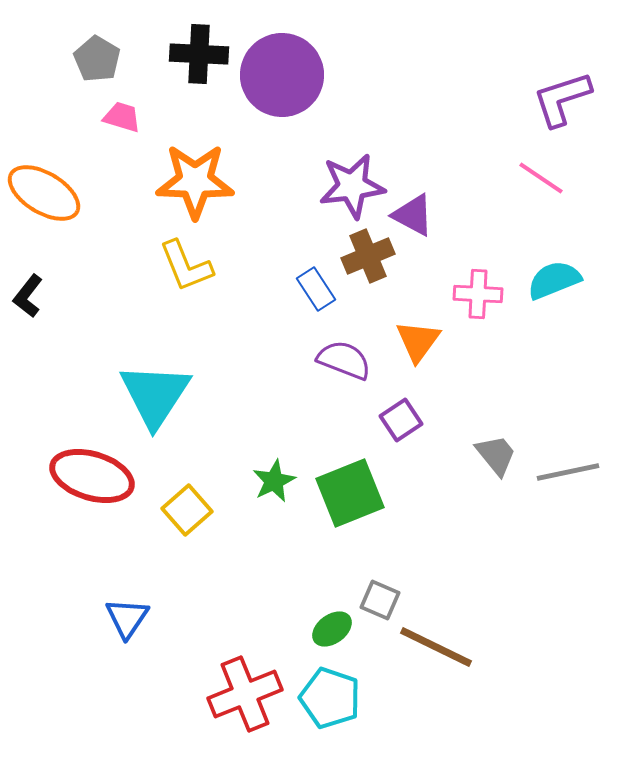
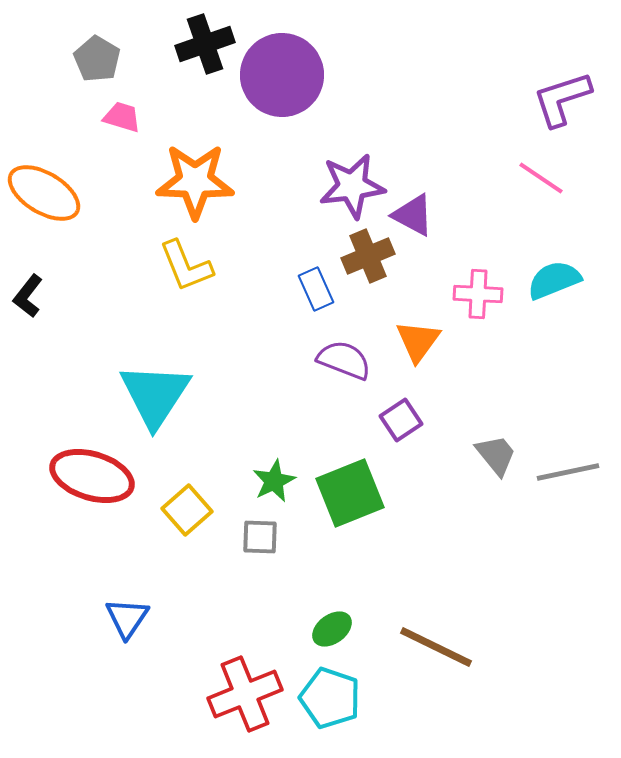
black cross: moved 6 px right, 10 px up; rotated 22 degrees counterclockwise
blue rectangle: rotated 9 degrees clockwise
gray square: moved 120 px left, 63 px up; rotated 21 degrees counterclockwise
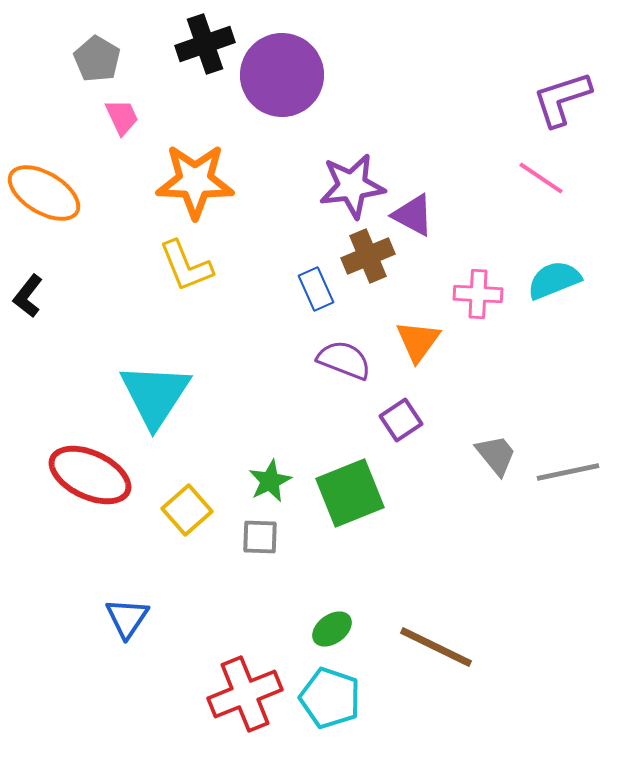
pink trapezoid: rotated 48 degrees clockwise
red ellipse: moved 2 px left, 1 px up; rotated 8 degrees clockwise
green star: moved 4 px left
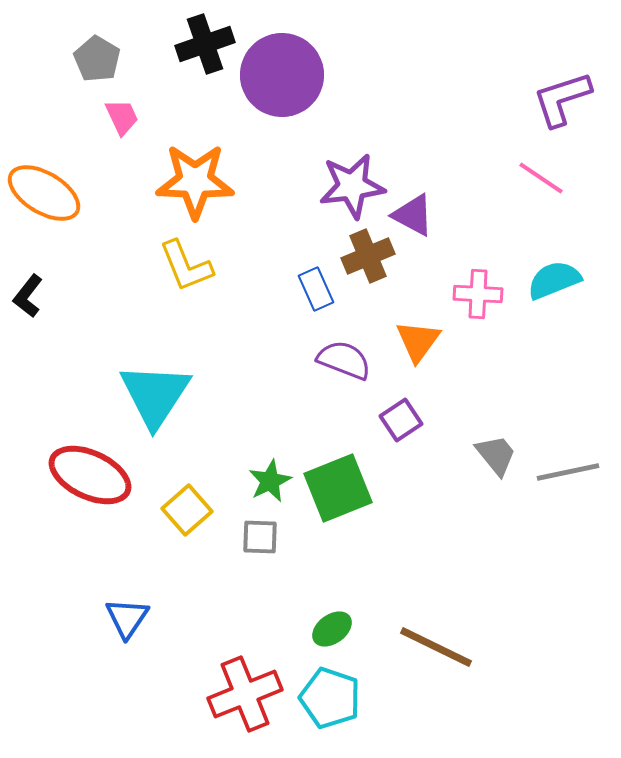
green square: moved 12 px left, 5 px up
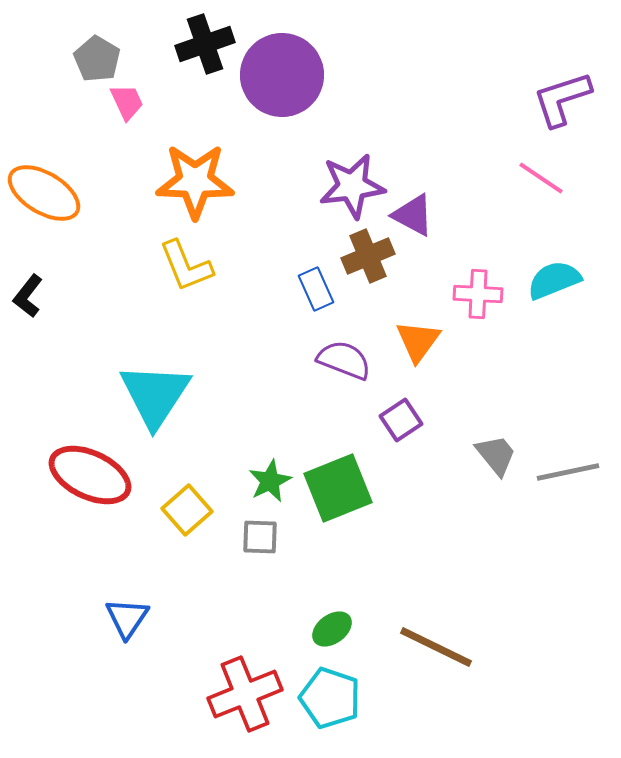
pink trapezoid: moved 5 px right, 15 px up
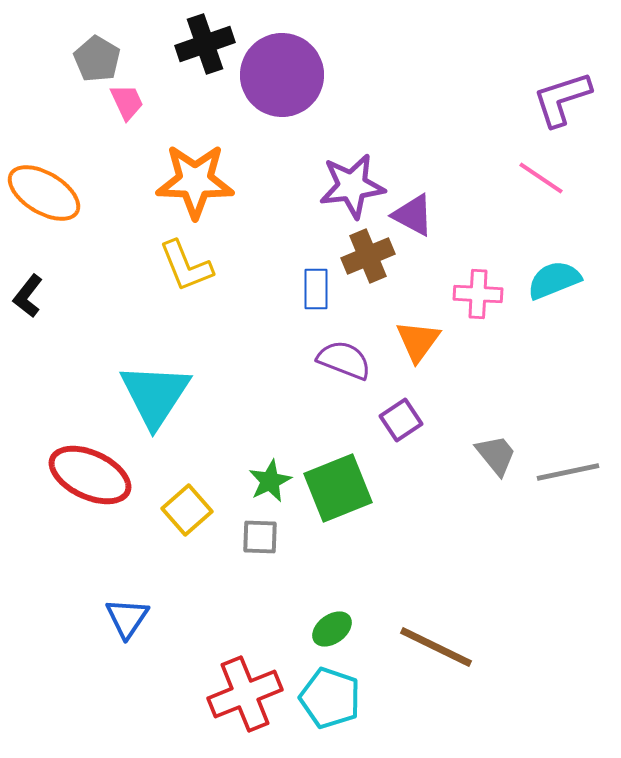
blue rectangle: rotated 24 degrees clockwise
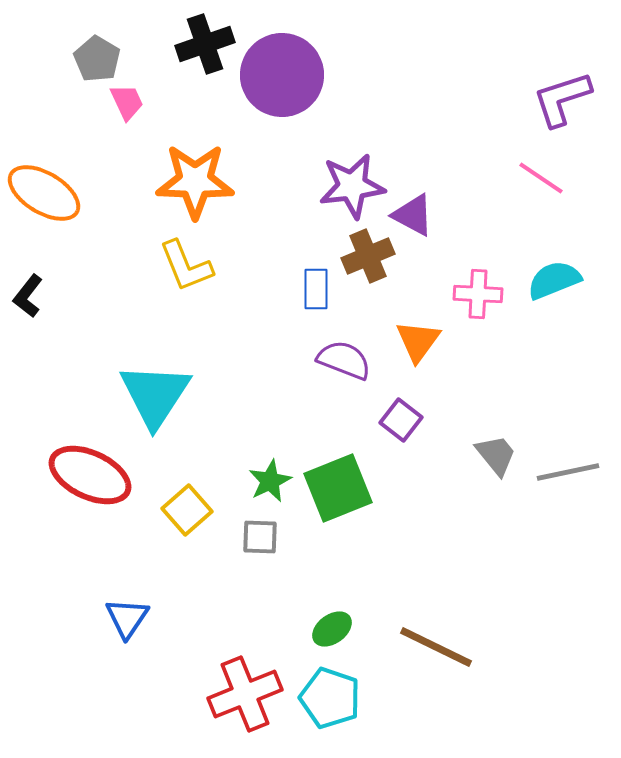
purple square: rotated 18 degrees counterclockwise
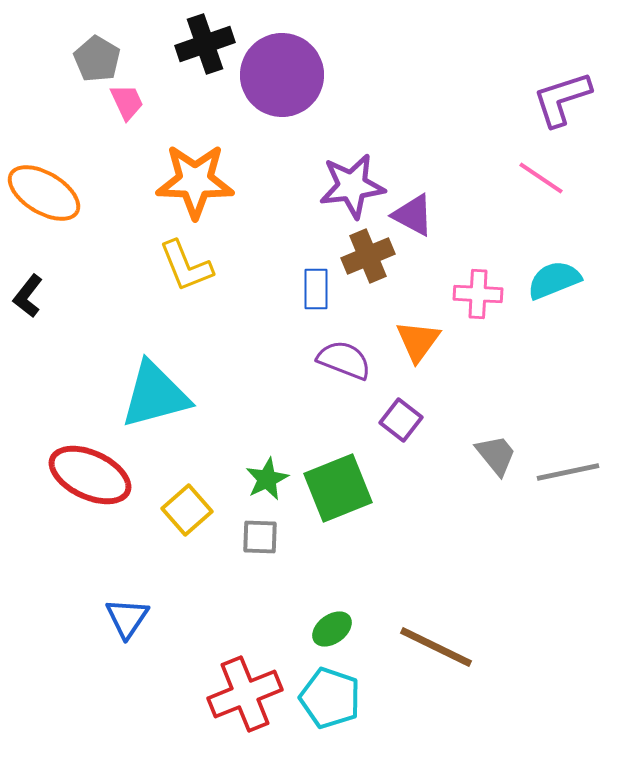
cyan triangle: rotated 42 degrees clockwise
green star: moved 3 px left, 2 px up
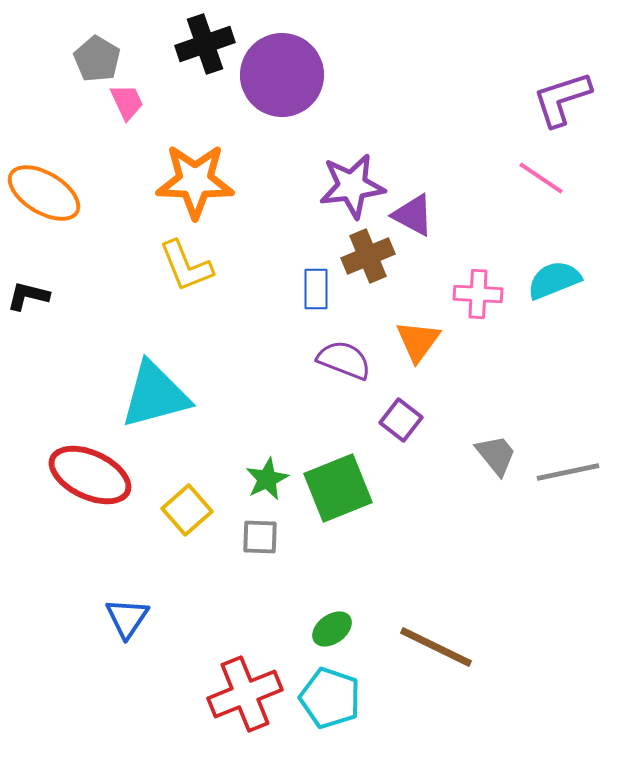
black L-shape: rotated 66 degrees clockwise
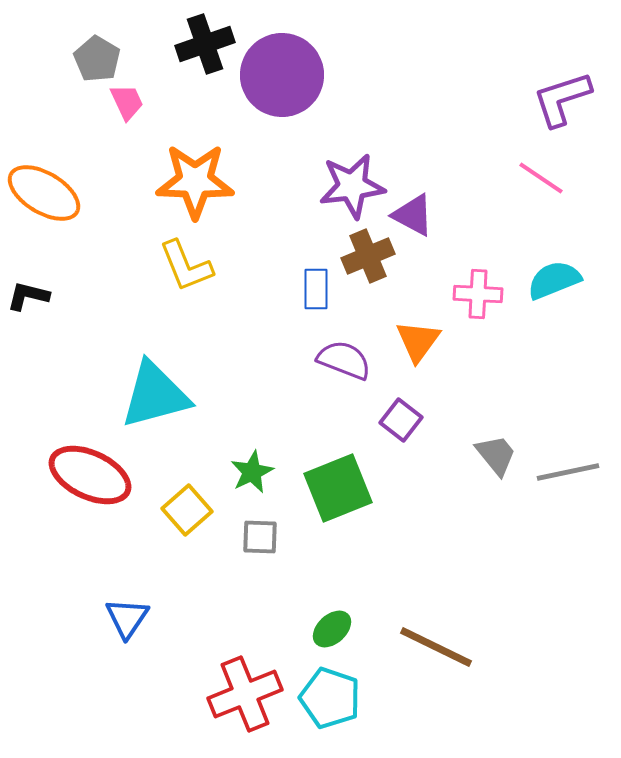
green star: moved 15 px left, 7 px up
green ellipse: rotated 6 degrees counterclockwise
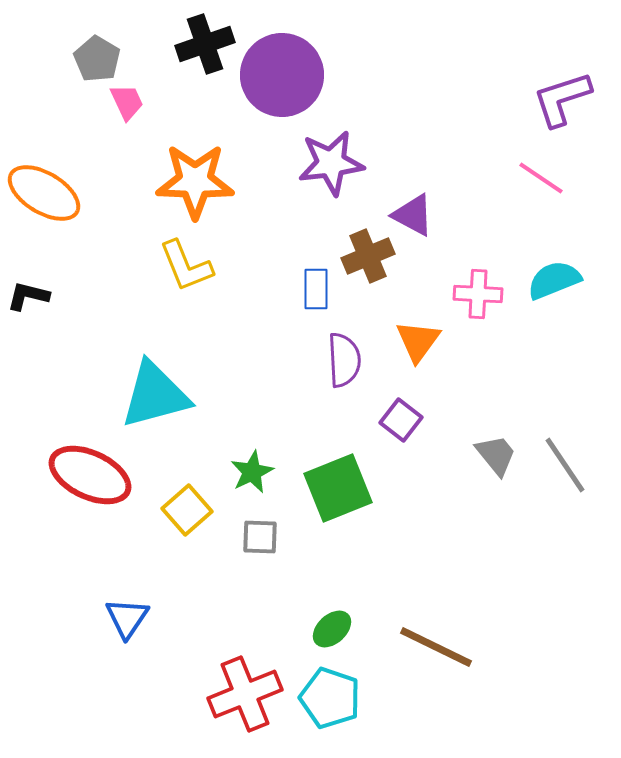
purple star: moved 21 px left, 23 px up
purple semicircle: rotated 66 degrees clockwise
gray line: moved 3 px left, 7 px up; rotated 68 degrees clockwise
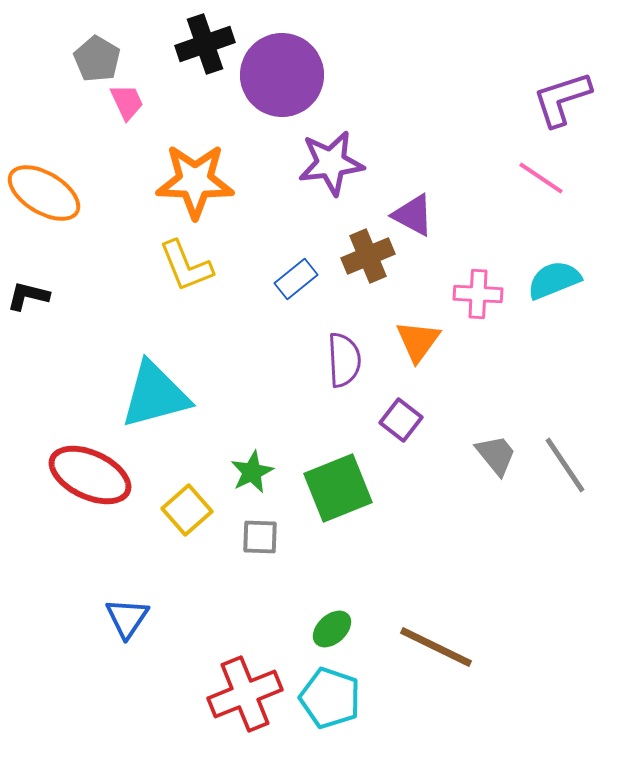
blue rectangle: moved 20 px left, 10 px up; rotated 51 degrees clockwise
